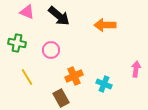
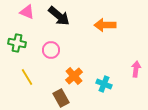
orange cross: rotated 18 degrees counterclockwise
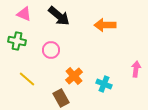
pink triangle: moved 3 px left, 2 px down
green cross: moved 2 px up
yellow line: moved 2 px down; rotated 18 degrees counterclockwise
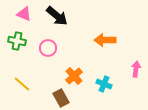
black arrow: moved 2 px left
orange arrow: moved 15 px down
pink circle: moved 3 px left, 2 px up
yellow line: moved 5 px left, 5 px down
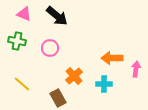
orange arrow: moved 7 px right, 18 px down
pink circle: moved 2 px right
cyan cross: rotated 21 degrees counterclockwise
brown rectangle: moved 3 px left
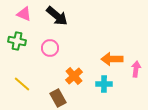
orange arrow: moved 1 px down
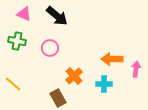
yellow line: moved 9 px left
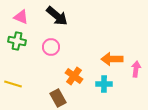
pink triangle: moved 3 px left, 3 px down
pink circle: moved 1 px right, 1 px up
orange cross: rotated 12 degrees counterclockwise
yellow line: rotated 24 degrees counterclockwise
